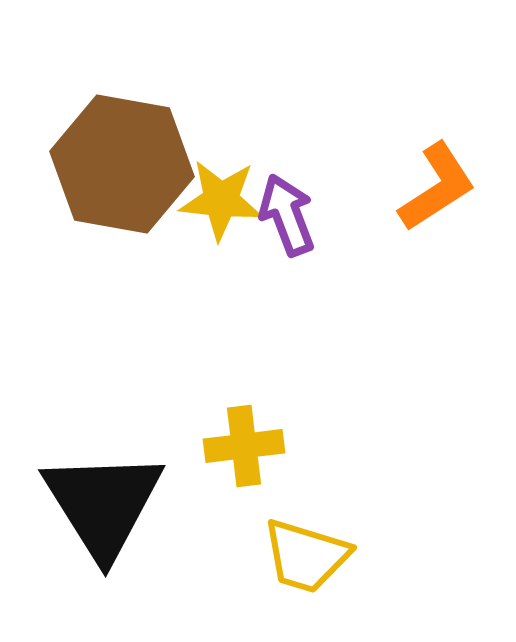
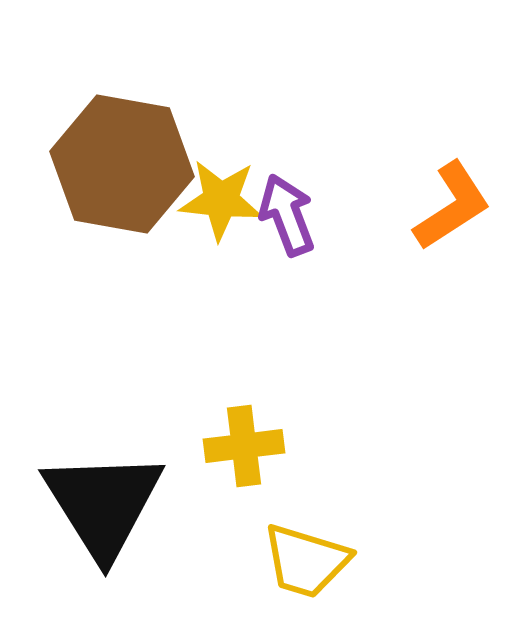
orange L-shape: moved 15 px right, 19 px down
yellow trapezoid: moved 5 px down
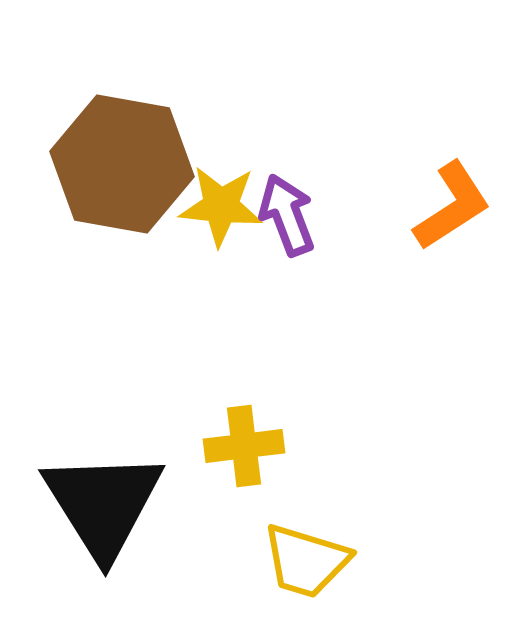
yellow star: moved 6 px down
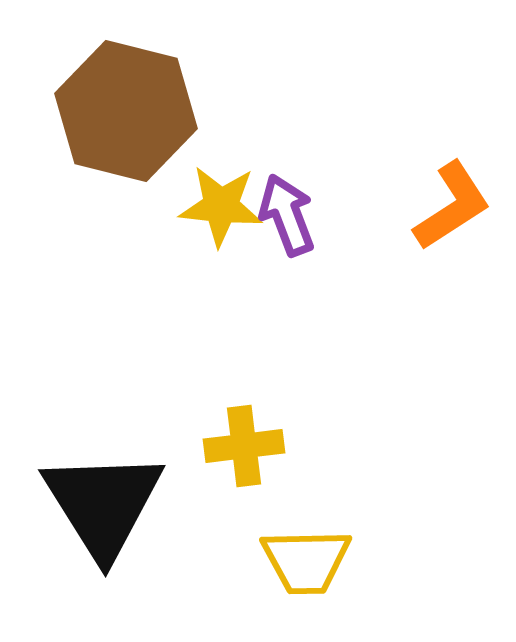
brown hexagon: moved 4 px right, 53 px up; rotated 4 degrees clockwise
yellow trapezoid: rotated 18 degrees counterclockwise
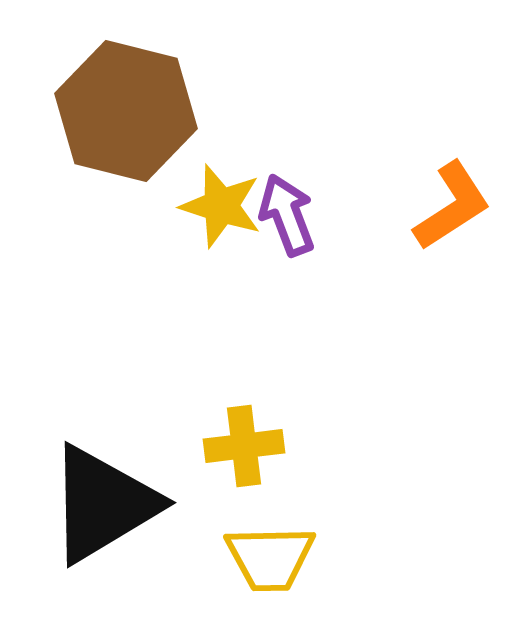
yellow star: rotated 12 degrees clockwise
black triangle: rotated 31 degrees clockwise
yellow trapezoid: moved 36 px left, 3 px up
